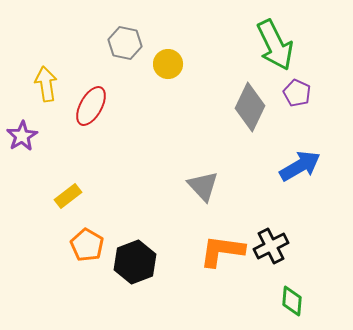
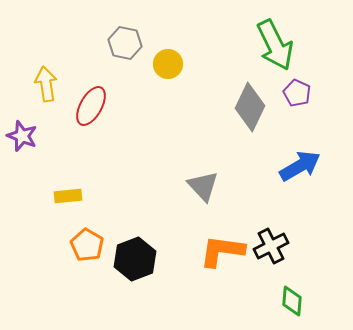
purple star: rotated 20 degrees counterclockwise
yellow rectangle: rotated 32 degrees clockwise
black hexagon: moved 3 px up
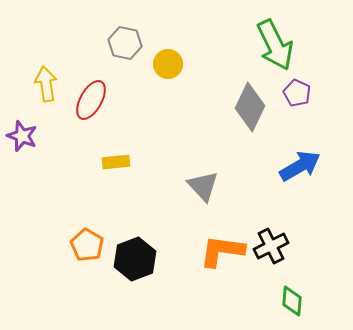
red ellipse: moved 6 px up
yellow rectangle: moved 48 px right, 34 px up
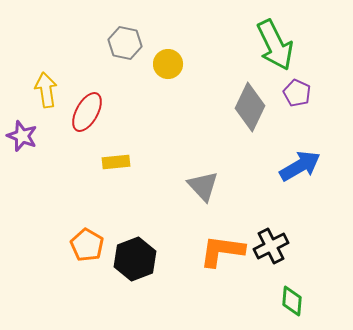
yellow arrow: moved 6 px down
red ellipse: moved 4 px left, 12 px down
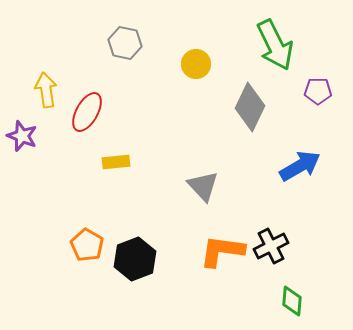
yellow circle: moved 28 px right
purple pentagon: moved 21 px right, 2 px up; rotated 24 degrees counterclockwise
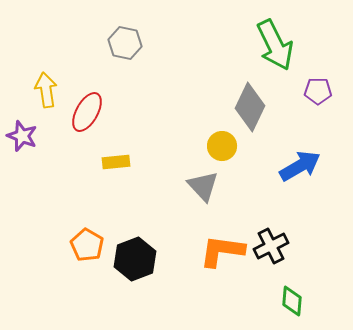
yellow circle: moved 26 px right, 82 px down
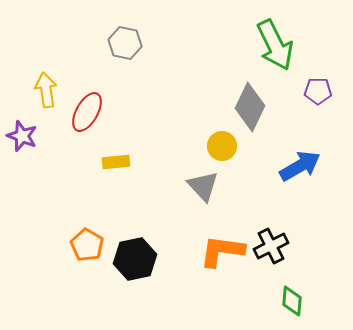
black hexagon: rotated 9 degrees clockwise
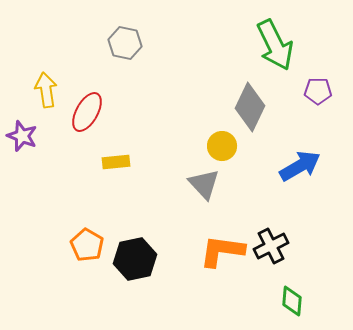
gray triangle: moved 1 px right, 2 px up
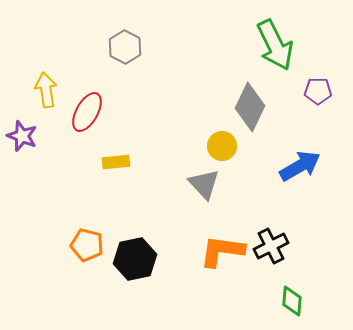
gray hexagon: moved 4 px down; rotated 16 degrees clockwise
orange pentagon: rotated 16 degrees counterclockwise
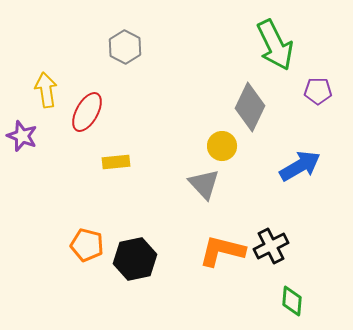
orange L-shape: rotated 6 degrees clockwise
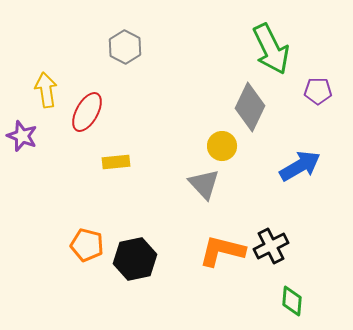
green arrow: moved 4 px left, 4 px down
